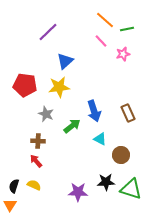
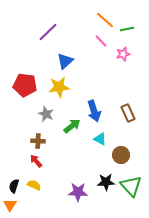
green triangle: moved 3 px up; rotated 30 degrees clockwise
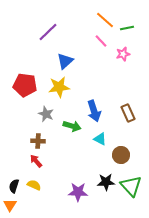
green line: moved 1 px up
green arrow: rotated 54 degrees clockwise
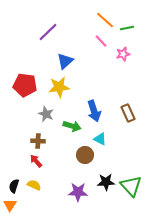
brown circle: moved 36 px left
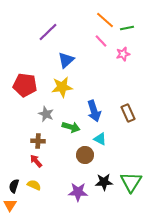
blue triangle: moved 1 px right, 1 px up
yellow star: moved 3 px right
green arrow: moved 1 px left, 1 px down
black star: moved 2 px left
green triangle: moved 4 px up; rotated 15 degrees clockwise
